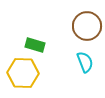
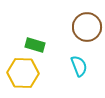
brown circle: moved 1 px down
cyan semicircle: moved 6 px left, 4 px down
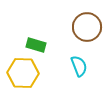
green rectangle: moved 1 px right
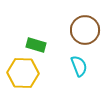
brown circle: moved 2 px left, 3 px down
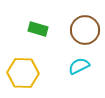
green rectangle: moved 2 px right, 16 px up
cyan semicircle: rotated 95 degrees counterclockwise
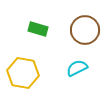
cyan semicircle: moved 2 px left, 2 px down
yellow hexagon: rotated 8 degrees clockwise
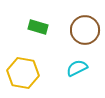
green rectangle: moved 2 px up
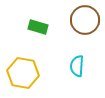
brown circle: moved 10 px up
cyan semicircle: moved 2 px up; rotated 60 degrees counterclockwise
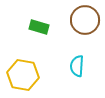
green rectangle: moved 1 px right
yellow hexagon: moved 2 px down
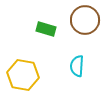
green rectangle: moved 7 px right, 2 px down
